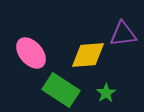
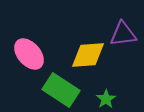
pink ellipse: moved 2 px left, 1 px down
green star: moved 6 px down
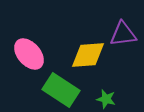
green star: rotated 24 degrees counterclockwise
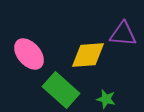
purple triangle: rotated 12 degrees clockwise
green rectangle: rotated 9 degrees clockwise
